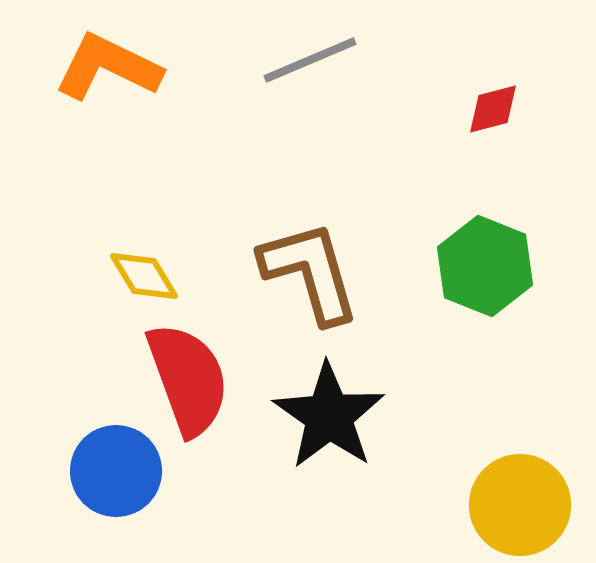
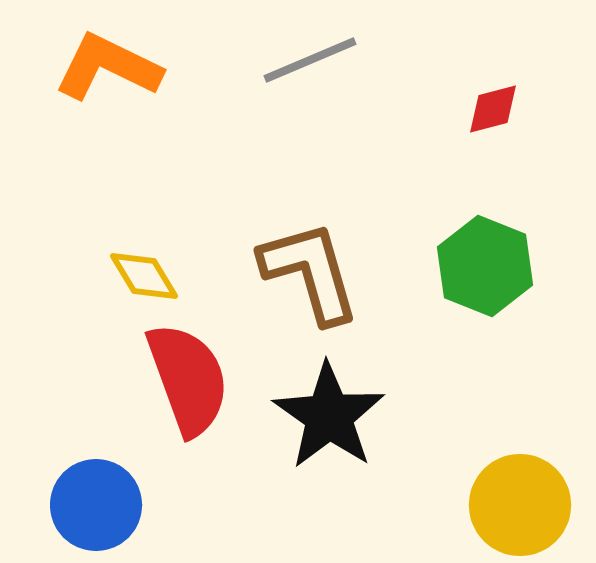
blue circle: moved 20 px left, 34 px down
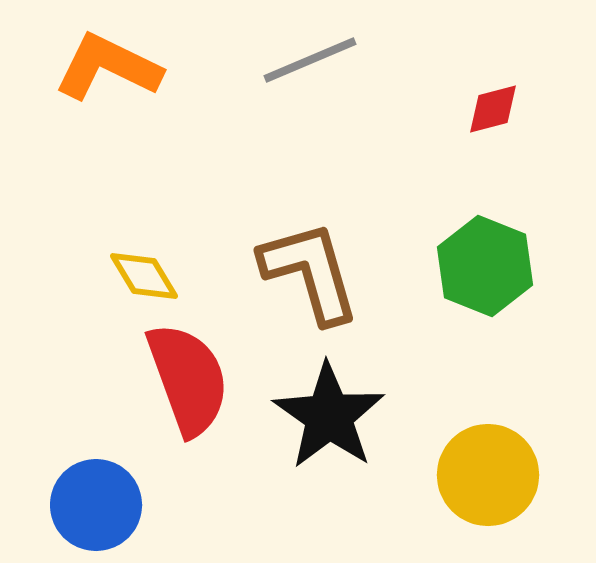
yellow circle: moved 32 px left, 30 px up
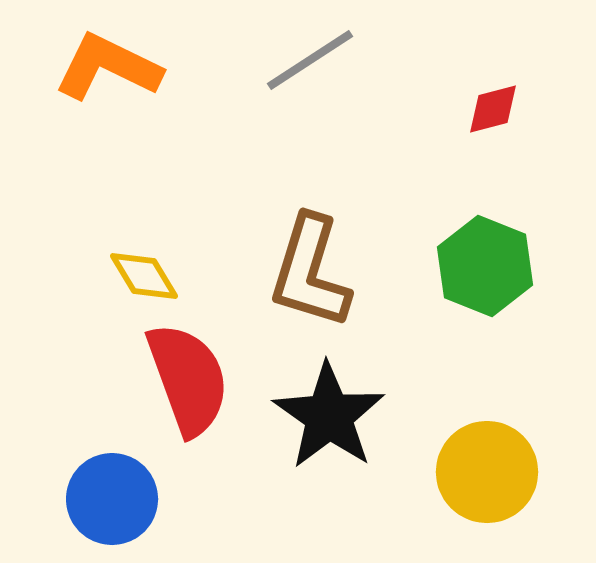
gray line: rotated 10 degrees counterclockwise
brown L-shape: rotated 147 degrees counterclockwise
yellow circle: moved 1 px left, 3 px up
blue circle: moved 16 px right, 6 px up
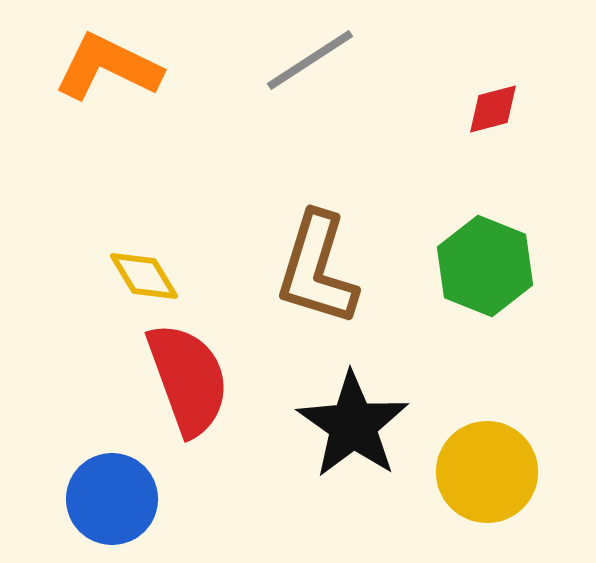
brown L-shape: moved 7 px right, 3 px up
black star: moved 24 px right, 9 px down
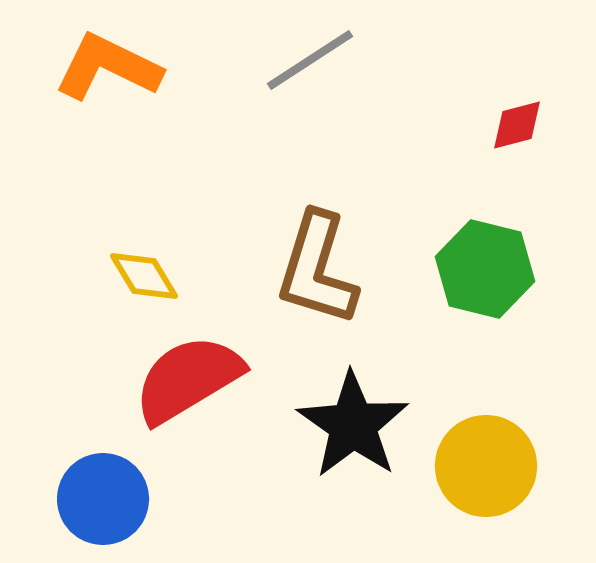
red diamond: moved 24 px right, 16 px down
green hexagon: moved 3 px down; rotated 8 degrees counterclockwise
red semicircle: rotated 101 degrees counterclockwise
yellow circle: moved 1 px left, 6 px up
blue circle: moved 9 px left
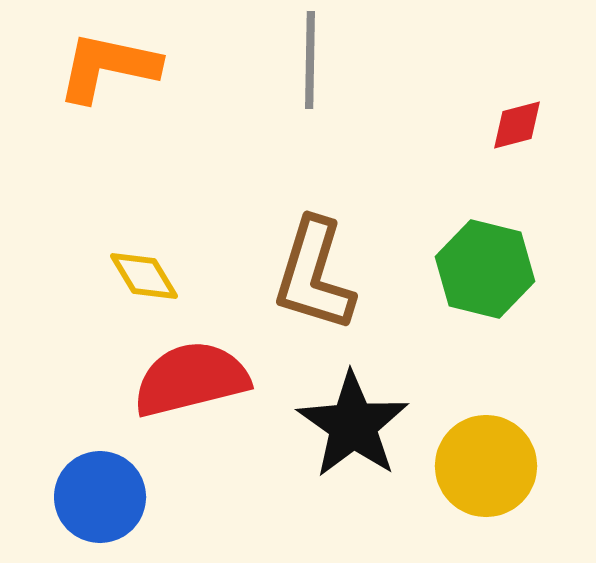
gray line: rotated 56 degrees counterclockwise
orange L-shape: rotated 14 degrees counterclockwise
brown L-shape: moved 3 px left, 6 px down
red semicircle: moved 3 px right; rotated 17 degrees clockwise
blue circle: moved 3 px left, 2 px up
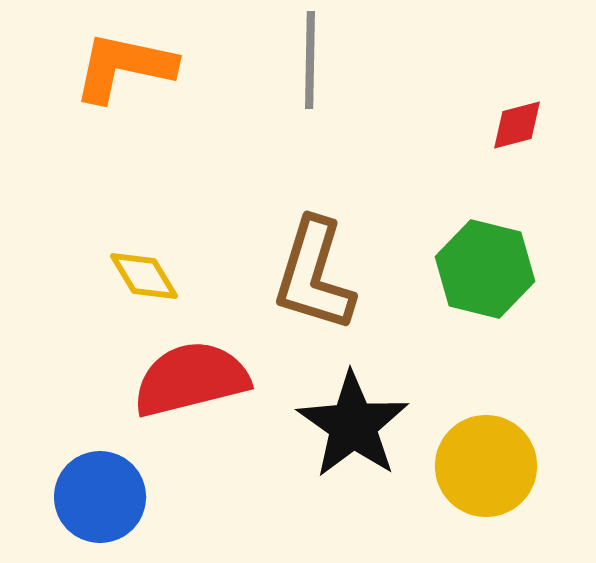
orange L-shape: moved 16 px right
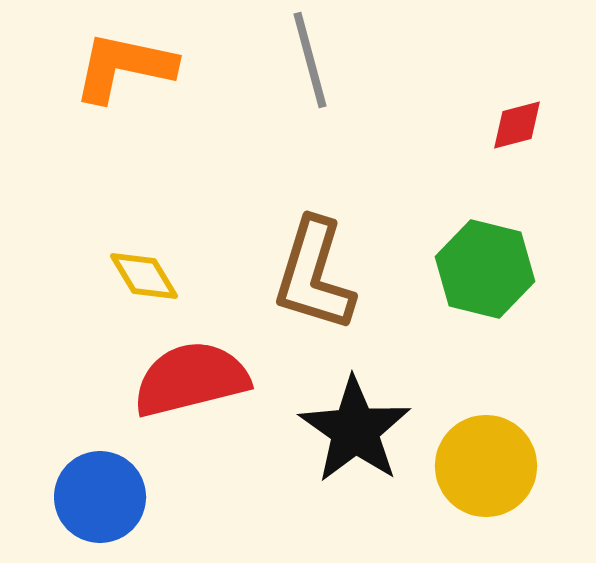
gray line: rotated 16 degrees counterclockwise
black star: moved 2 px right, 5 px down
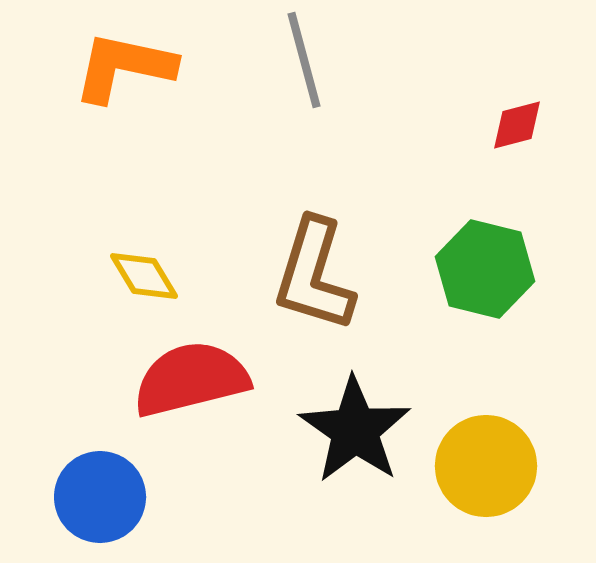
gray line: moved 6 px left
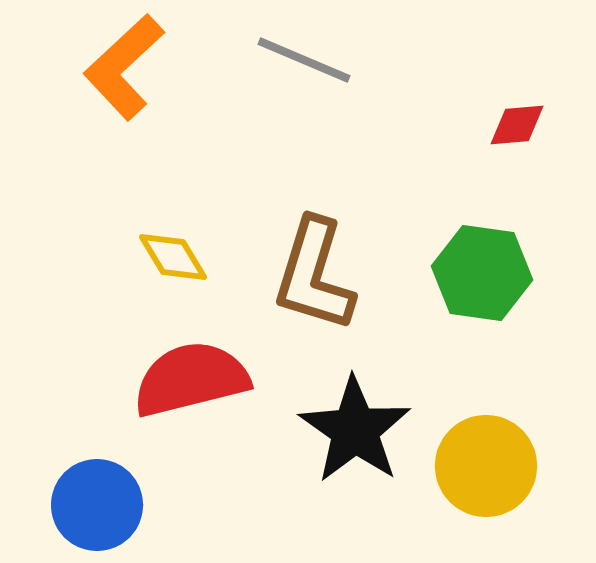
gray line: rotated 52 degrees counterclockwise
orange L-shape: rotated 55 degrees counterclockwise
red diamond: rotated 10 degrees clockwise
green hexagon: moved 3 px left, 4 px down; rotated 6 degrees counterclockwise
yellow diamond: moved 29 px right, 19 px up
blue circle: moved 3 px left, 8 px down
